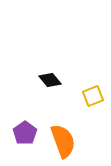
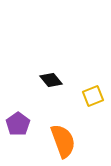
black diamond: moved 1 px right
purple pentagon: moved 7 px left, 9 px up
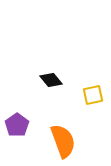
yellow square: moved 1 px up; rotated 10 degrees clockwise
purple pentagon: moved 1 px left, 1 px down
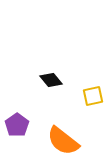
yellow square: moved 1 px down
orange semicircle: rotated 148 degrees clockwise
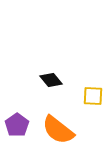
yellow square: rotated 15 degrees clockwise
orange semicircle: moved 5 px left, 11 px up
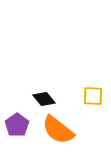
black diamond: moved 7 px left, 19 px down
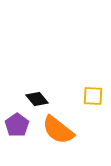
black diamond: moved 7 px left
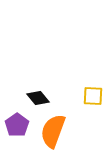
black diamond: moved 1 px right, 1 px up
orange semicircle: moved 5 px left, 1 px down; rotated 72 degrees clockwise
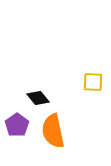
yellow square: moved 14 px up
orange semicircle: rotated 32 degrees counterclockwise
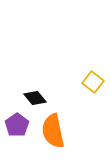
yellow square: rotated 35 degrees clockwise
black diamond: moved 3 px left
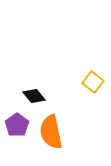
black diamond: moved 1 px left, 2 px up
orange semicircle: moved 2 px left, 1 px down
